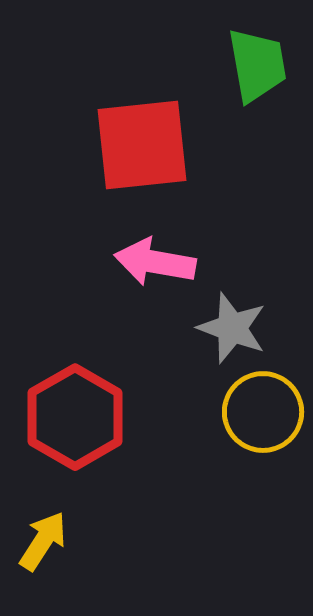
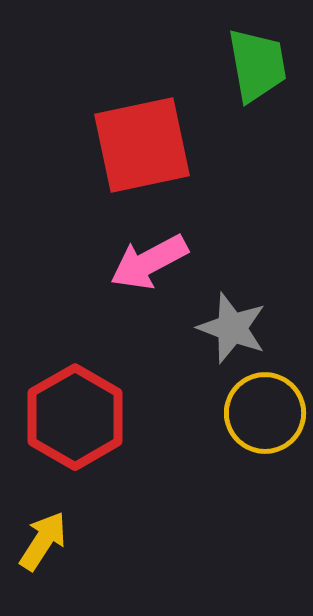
red square: rotated 6 degrees counterclockwise
pink arrow: moved 6 px left; rotated 38 degrees counterclockwise
yellow circle: moved 2 px right, 1 px down
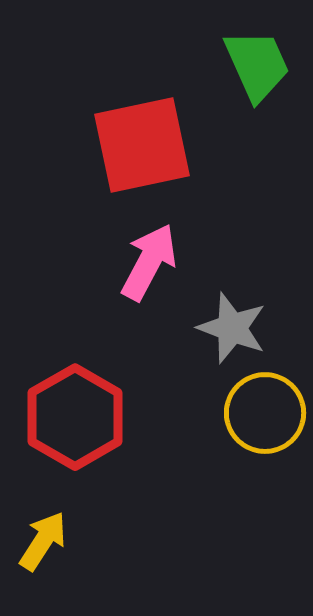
green trapezoid: rotated 14 degrees counterclockwise
pink arrow: rotated 146 degrees clockwise
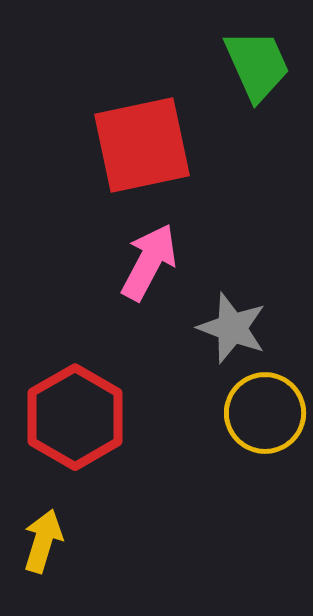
yellow arrow: rotated 16 degrees counterclockwise
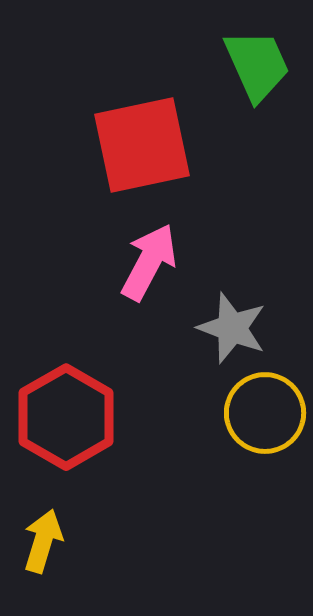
red hexagon: moved 9 px left
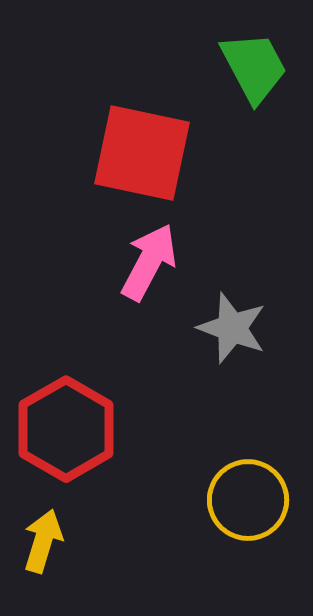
green trapezoid: moved 3 px left, 2 px down; rotated 4 degrees counterclockwise
red square: moved 8 px down; rotated 24 degrees clockwise
yellow circle: moved 17 px left, 87 px down
red hexagon: moved 12 px down
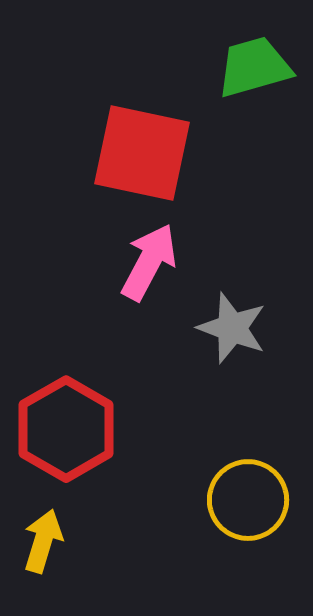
green trapezoid: rotated 78 degrees counterclockwise
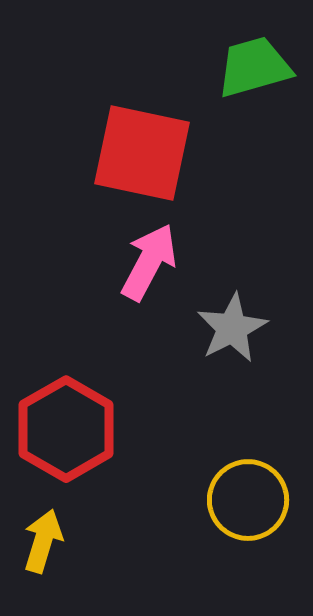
gray star: rotated 24 degrees clockwise
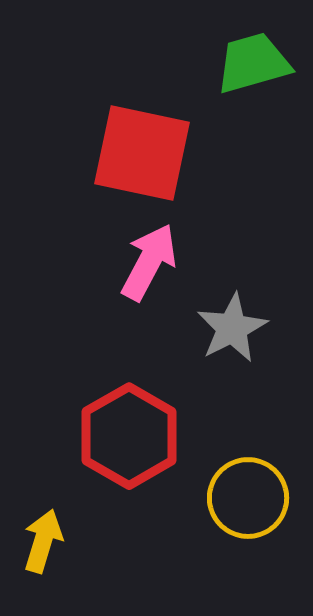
green trapezoid: moved 1 px left, 4 px up
red hexagon: moved 63 px right, 7 px down
yellow circle: moved 2 px up
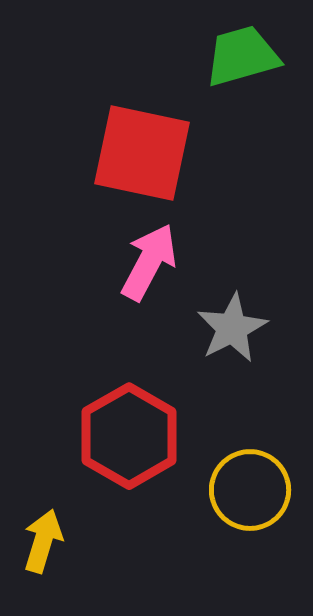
green trapezoid: moved 11 px left, 7 px up
yellow circle: moved 2 px right, 8 px up
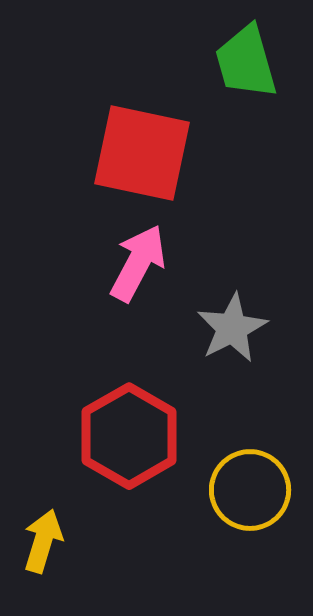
green trapezoid: moved 4 px right, 6 px down; rotated 90 degrees counterclockwise
pink arrow: moved 11 px left, 1 px down
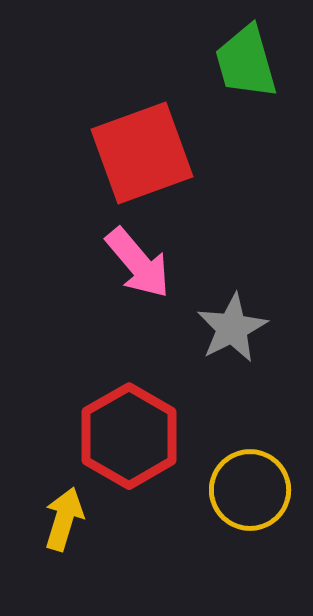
red square: rotated 32 degrees counterclockwise
pink arrow: rotated 112 degrees clockwise
yellow arrow: moved 21 px right, 22 px up
